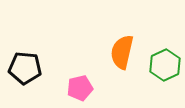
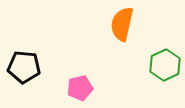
orange semicircle: moved 28 px up
black pentagon: moved 1 px left, 1 px up
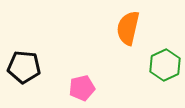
orange semicircle: moved 6 px right, 4 px down
pink pentagon: moved 2 px right
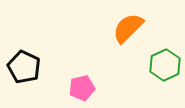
orange semicircle: rotated 32 degrees clockwise
black pentagon: rotated 20 degrees clockwise
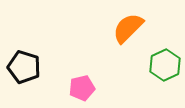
black pentagon: rotated 8 degrees counterclockwise
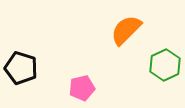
orange semicircle: moved 2 px left, 2 px down
black pentagon: moved 3 px left, 1 px down
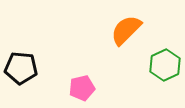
black pentagon: rotated 12 degrees counterclockwise
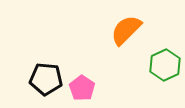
black pentagon: moved 25 px right, 11 px down
pink pentagon: rotated 25 degrees counterclockwise
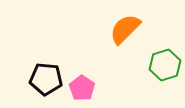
orange semicircle: moved 1 px left, 1 px up
green hexagon: rotated 8 degrees clockwise
